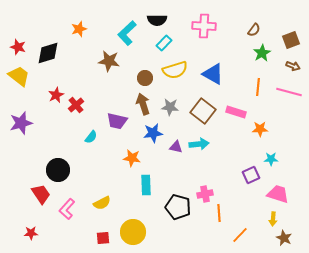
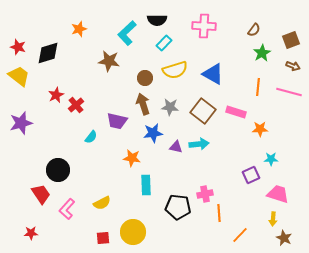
black pentagon at (178, 207): rotated 10 degrees counterclockwise
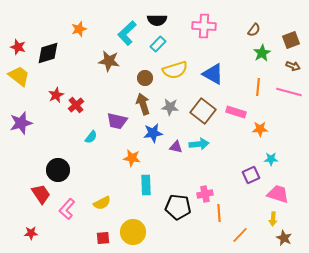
cyan rectangle at (164, 43): moved 6 px left, 1 px down
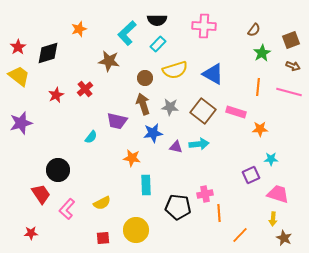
red star at (18, 47): rotated 21 degrees clockwise
red cross at (76, 105): moved 9 px right, 16 px up
yellow circle at (133, 232): moved 3 px right, 2 px up
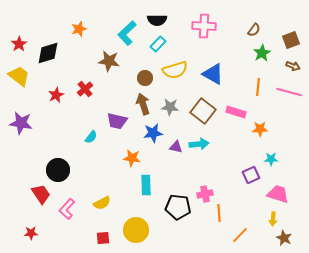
red star at (18, 47): moved 1 px right, 3 px up
purple star at (21, 123): rotated 25 degrees clockwise
